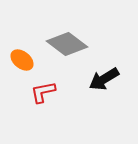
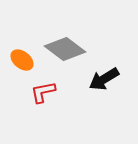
gray diamond: moved 2 px left, 5 px down
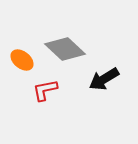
gray diamond: rotated 6 degrees clockwise
red L-shape: moved 2 px right, 2 px up
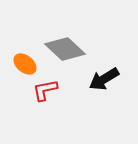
orange ellipse: moved 3 px right, 4 px down
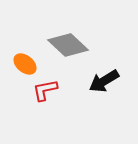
gray diamond: moved 3 px right, 4 px up
black arrow: moved 2 px down
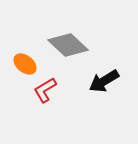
red L-shape: rotated 20 degrees counterclockwise
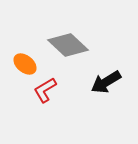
black arrow: moved 2 px right, 1 px down
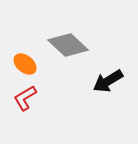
black arrow: moved 2 px right, 1 px up
red L-shape: moved 20 px left, 8 px down
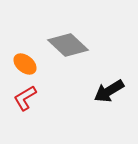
black arrow: moved 1 px right, 10 px down
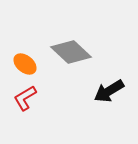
gray diamond: moved 3 px right, 7 px down
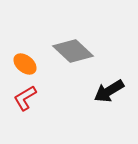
gray diamond: moved 2 px right, 1 px up
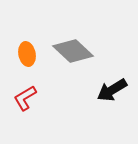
orange ellipse: moved 2 px right, 10 px up; rotated 40 degrees clockwise
black arrow: moved 3 px right, 1 px up
